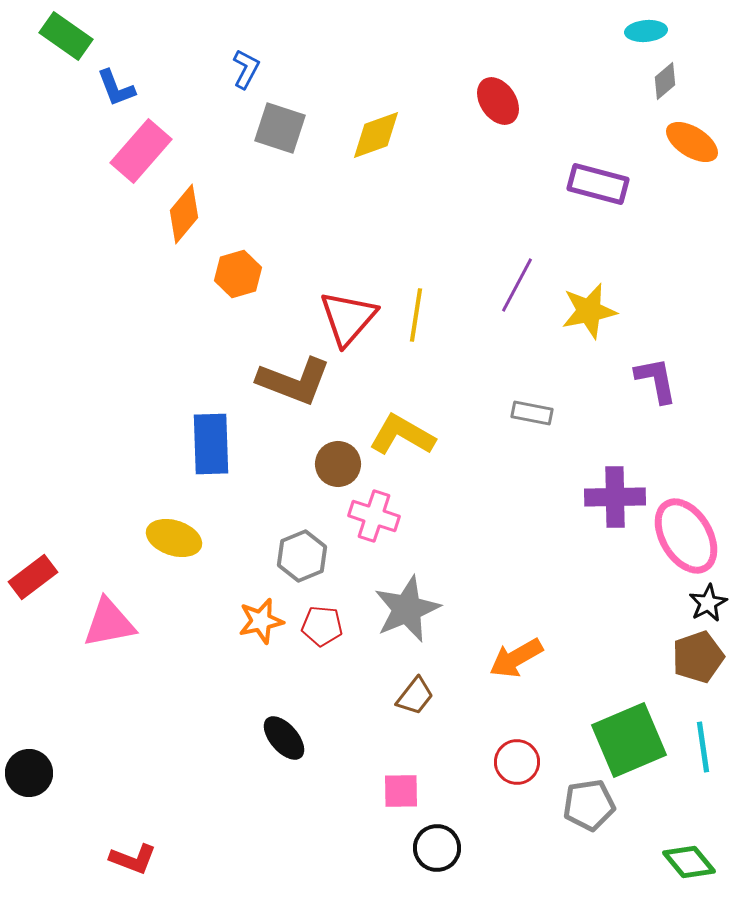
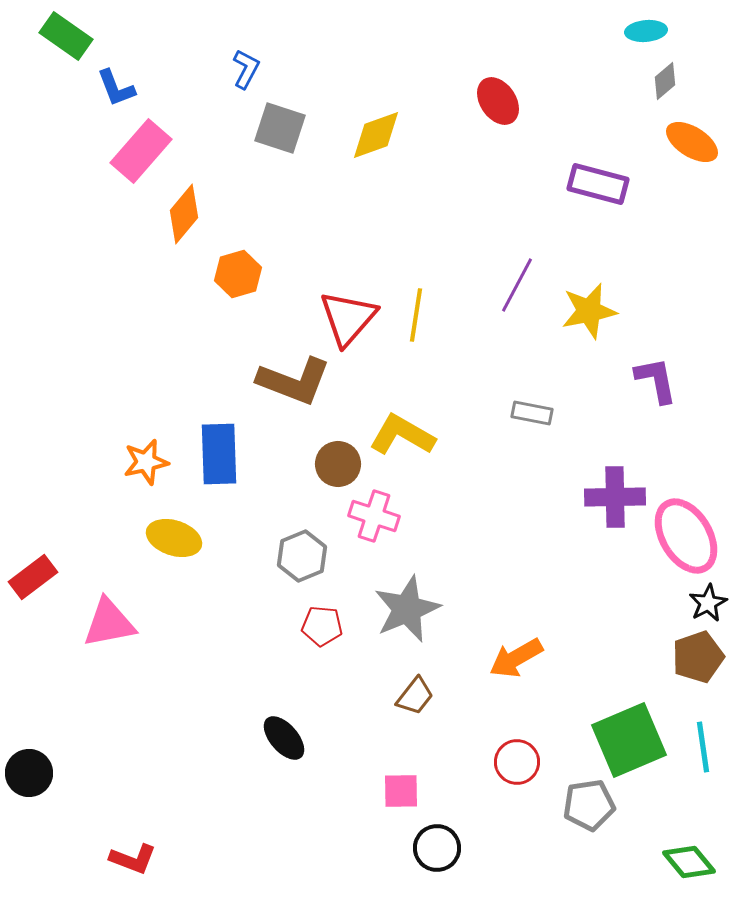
blue rectangle at (211, 444): moved 8 px right, 10 px down
orange star at (261, 621): moved 115 px left, 159 px up
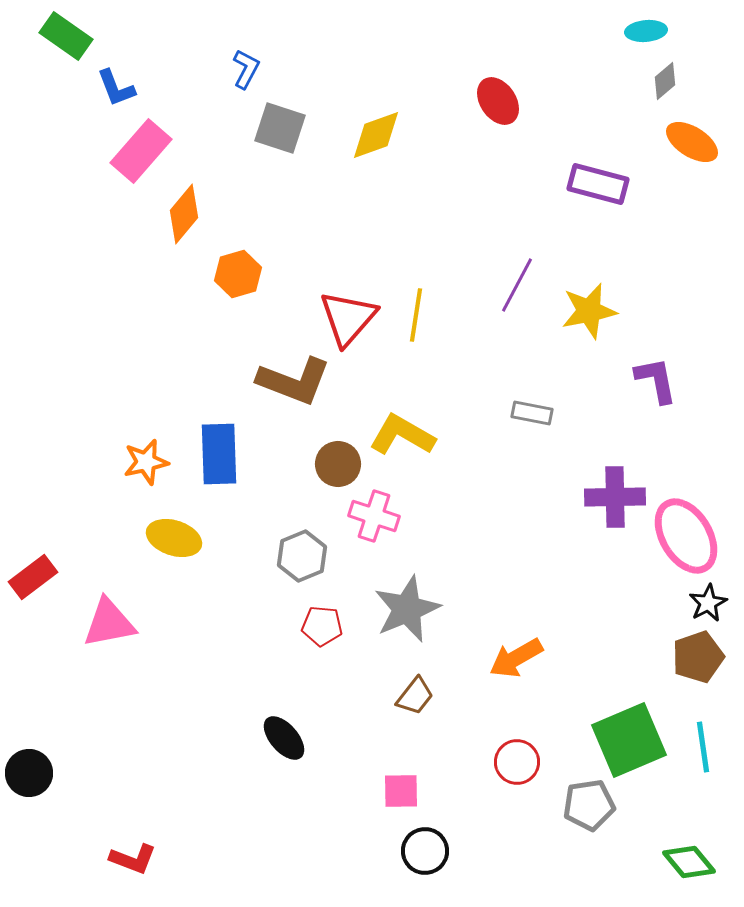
black circle at (437, 848): moved 12 px left, 3 px down
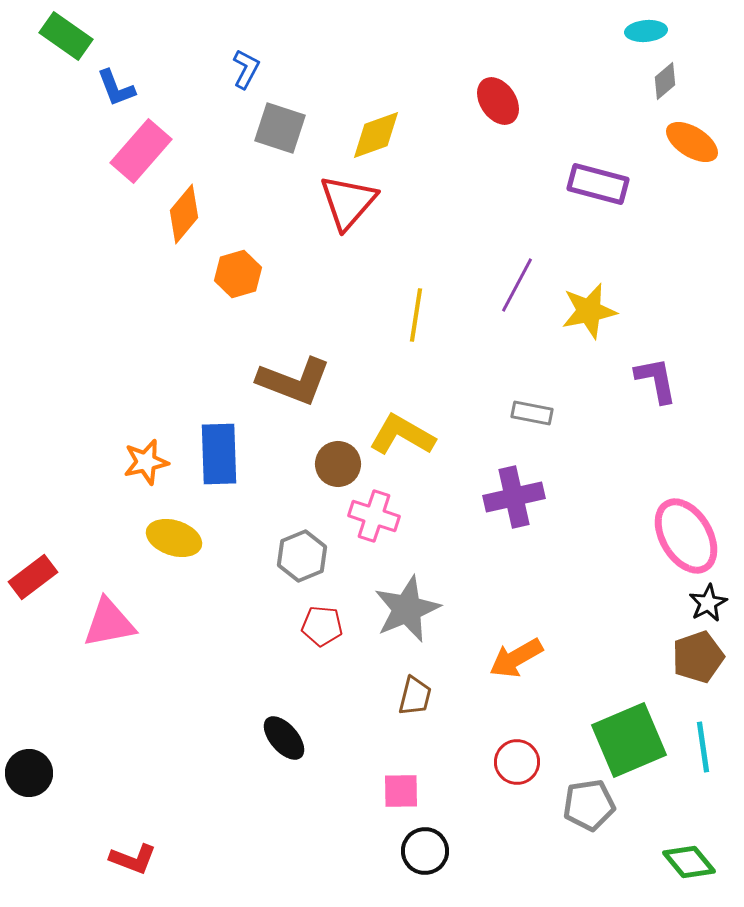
red triangle at (348, 318): moved 116 px up
purple cross at (615, 497): moved 101 px left; rotated 12 degrees counterclockwise
brown trapezoid at (415, 696): rotated 24 degrees counterclockwise
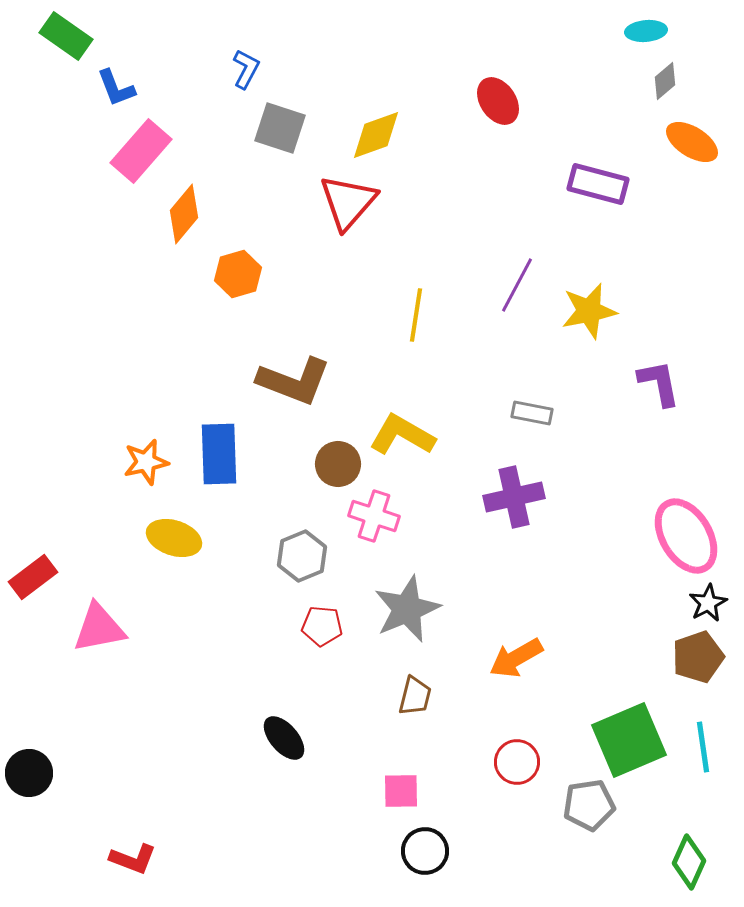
purple L-shape at (656, 380): moved 3 px right, 3 px down
pink triangle at (109, 623): moved 10 px left, 5 px down
green diamond at (689, 862): rotated 64 degrees clockwise
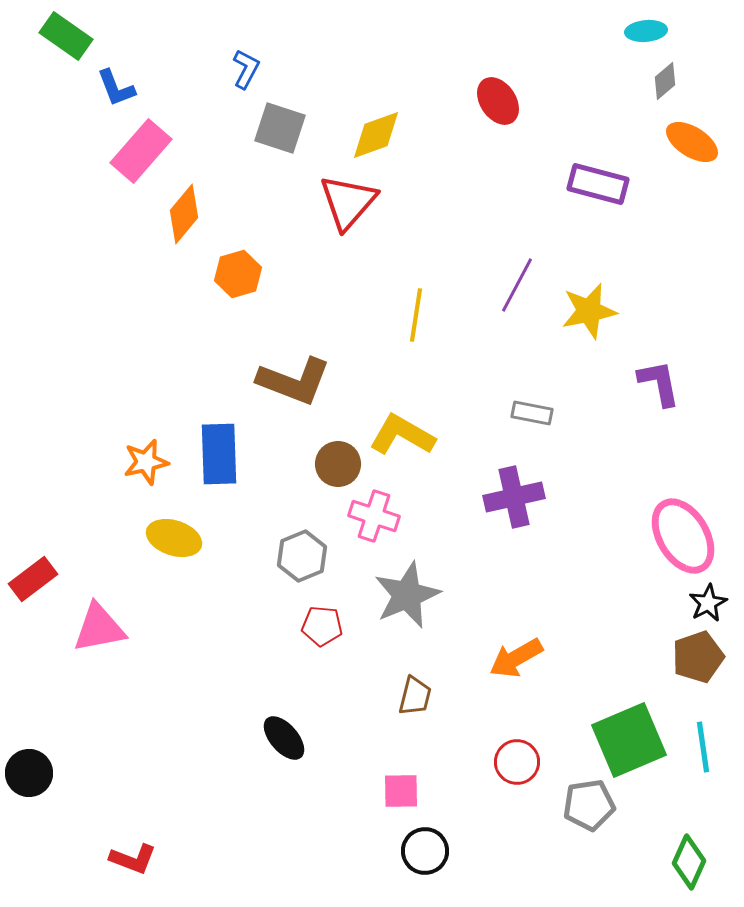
pink ellipse at (686, 536): moved 3 px left
red rectangle at (33, 577): moved 2 px down
gray star at (407, 609): moved 14 px up
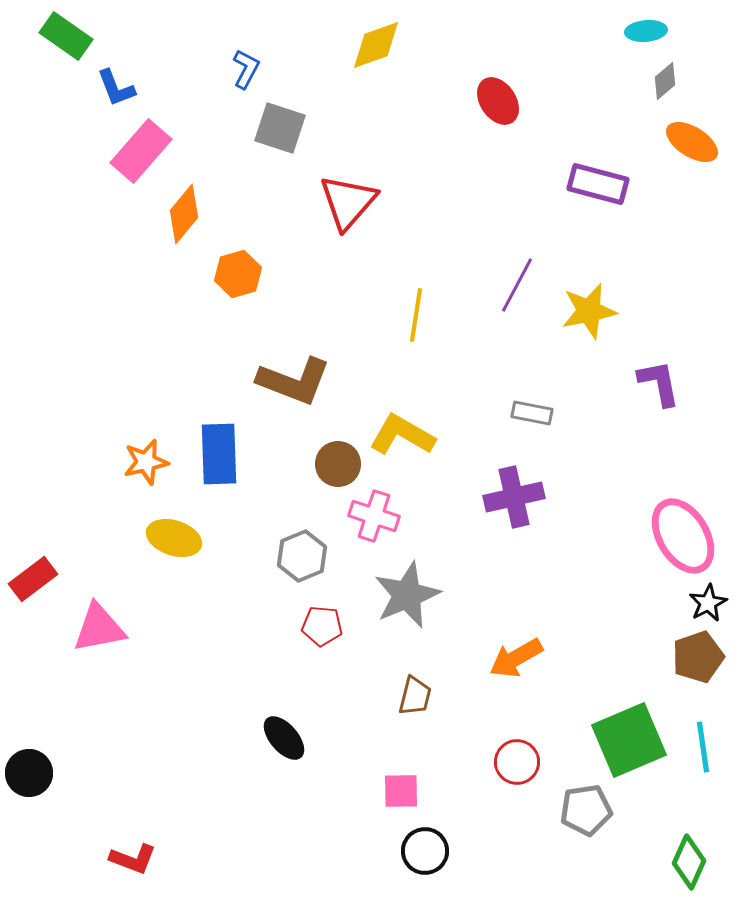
yellow diamond at (376, 135): moved 90 px up
gray pentagon at (589, 805): moved 3 px left, 5 px down
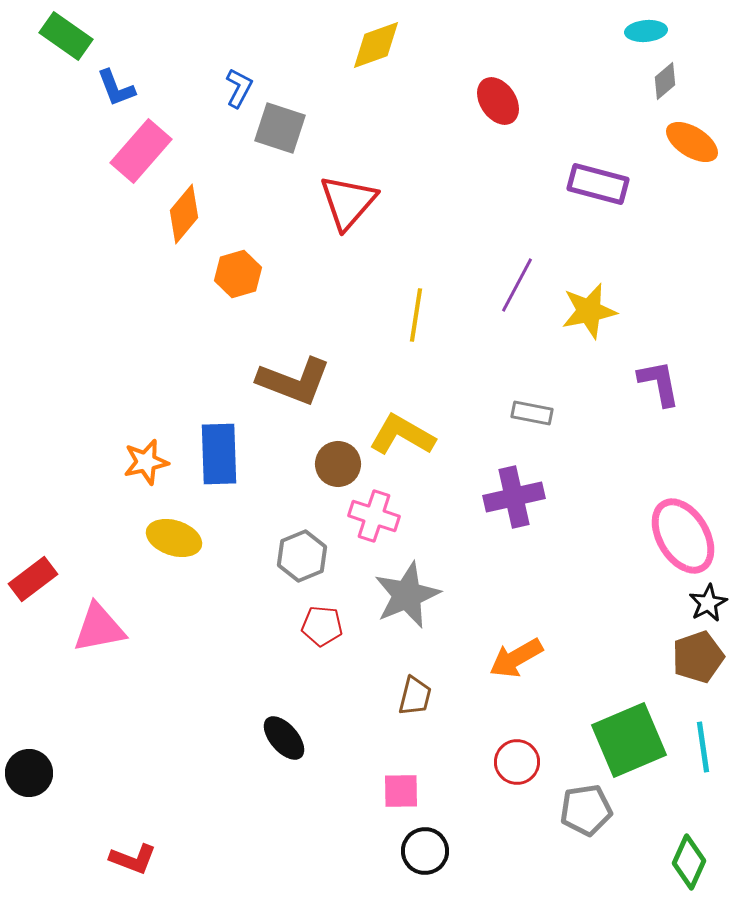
blue L-shape at (246, 69): moved 7 px left, 19 px down
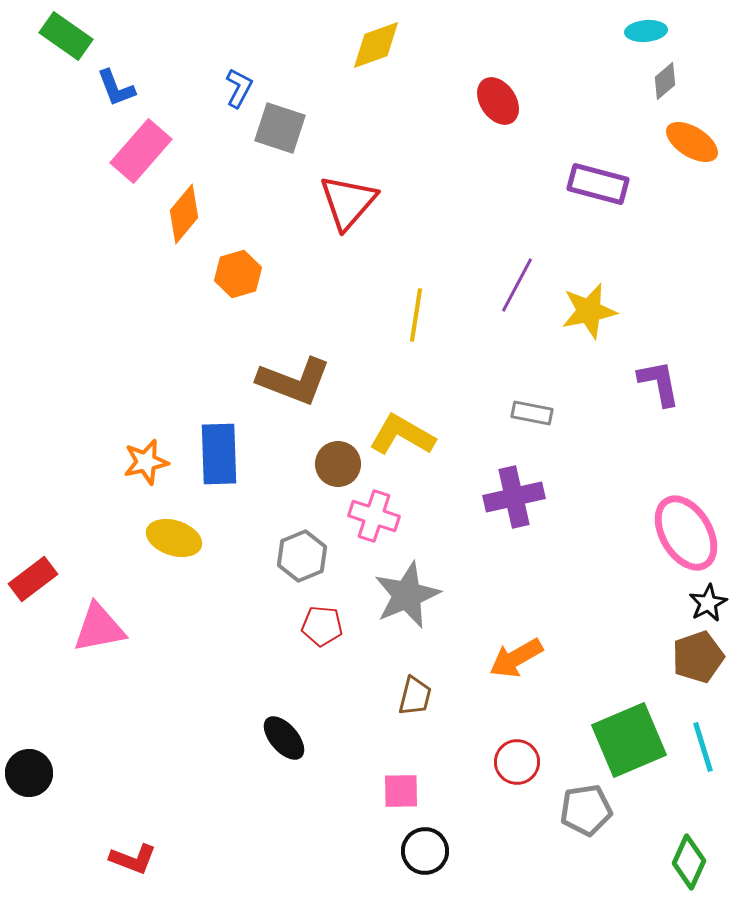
pink ellipse at (683, 536): moved 3 px right, 3 px up
cyan line at (703, 747): rotated 9 degrees counterclockwise
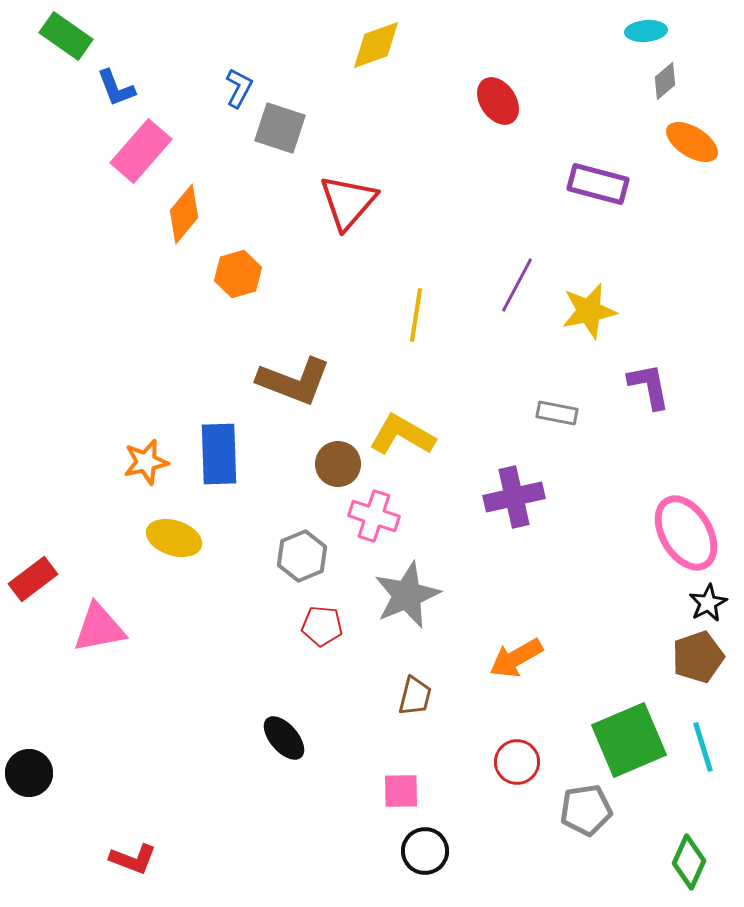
purple L-shape at (659, 383): moved 10 px left, 3 px down
gray rectangle at (532, 413): moved 25 px right
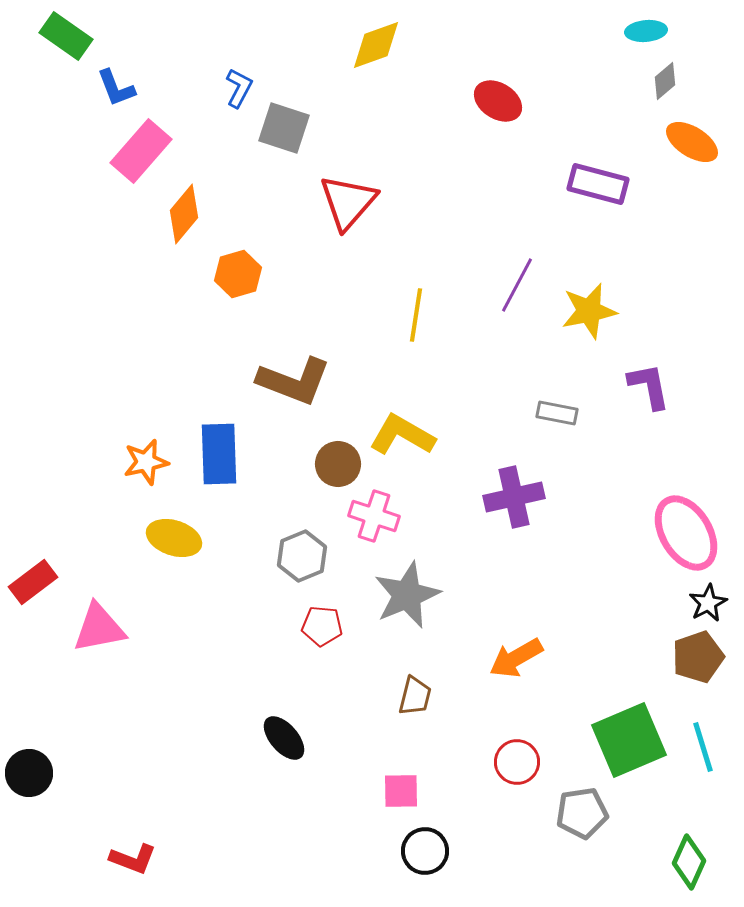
red ellipse at (498, 101): rotated 24 degrees counterclockwise
gray square at (280, 128): moved 4 px right
red rectangle at (33, 579): moved 3 px down
gray pentagon at (586, 810): moved 4 px left, 3 px down
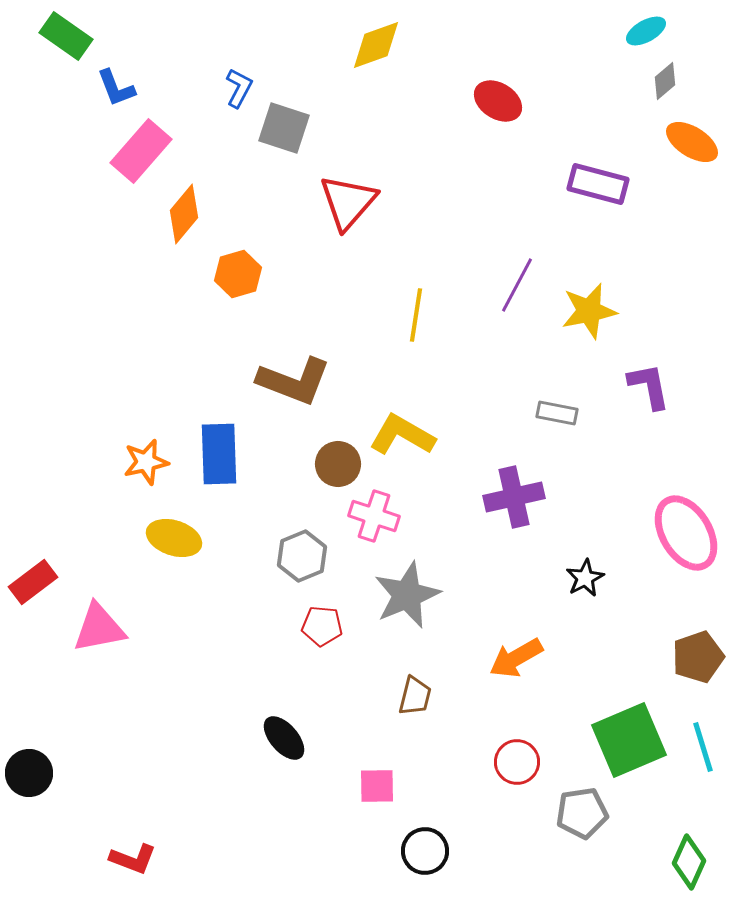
cyan ellipse at (646, 31): rotated 24 degrees counterclockwise
black star at (708, 603): moved 123 px left, 25 px up
pink square at (401, 791): moved 24 px left, 5 px up
